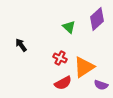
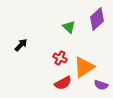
black arrow: rotated 80 degrees clockwise
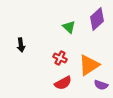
black arrow: rotated 128 degrees clockwise
orange triangle: moved 5 px right, 2 px up
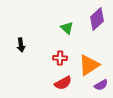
green triangle: moved 2 px left, 1 px down
red cross: rotated 24 degrees counterclockwise
purple semicircle: rotated 48 degrees counterclockwise
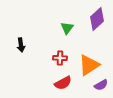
green triangle: rotated 24 degrees clockwise
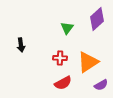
orange triangle: moved 1 px left, 3 px up
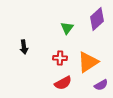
black arrow: moved 3 px right, 2 px down
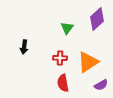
black arrow: rotated 16 degrees clockwise
red semicircle: rotated 108 degrees clockwise
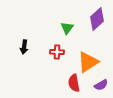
red cross: moved 3 px left, 6 px up
red semicircle: moved 11 px right
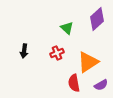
green triangle: rotated 24 degrees counterclockwise
black arrow: moved 4 px down
red cross: moved 1 px down; rotated 24 degrees counterclockwise
